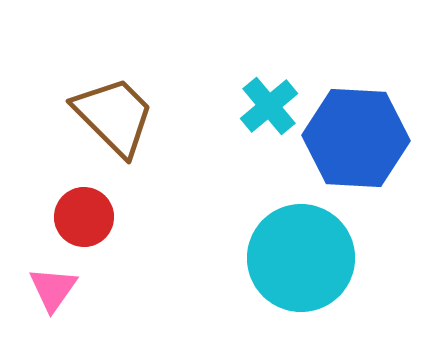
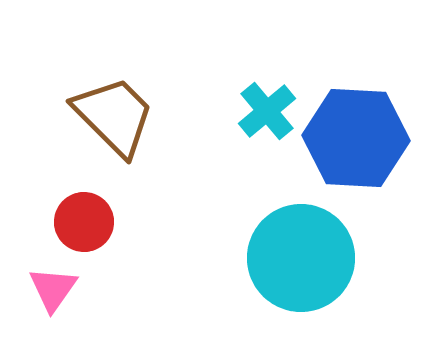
cyan cross: moved 2 px left, 5 px down
red circle: moved 5 px down
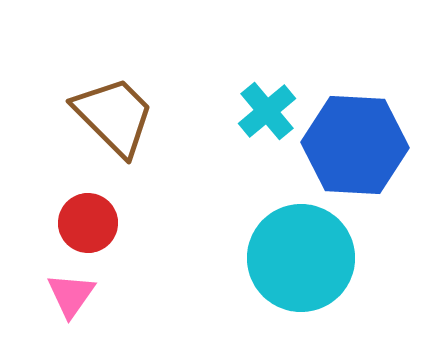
blue hexagon: moved 1 px left, 7 px down
red circle: moved 4 px right, 1 px down
pink triangle: moved 18 px right, 6 px down
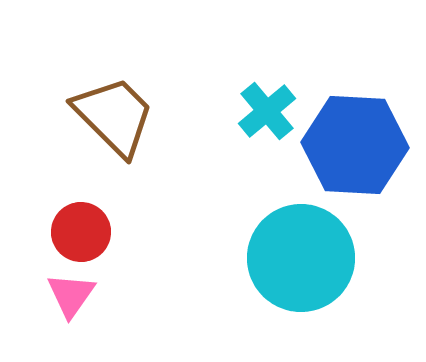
red circle: moved 7 px left, 9 px down
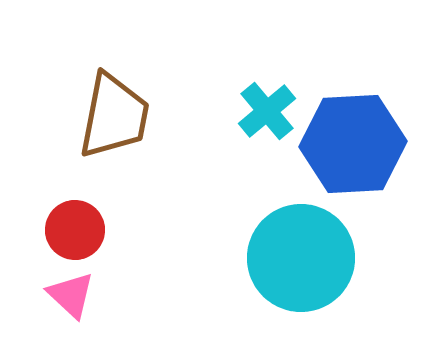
brown trapezoid: rotated 56 degrees clockwise
blue hexagon: moved 2 px left, 1 px up; rotated 6 degrees counterclockwise
red circle: moved 6 px left, 2 px up
pink triangle: rotated 22 degrees counterclockwise
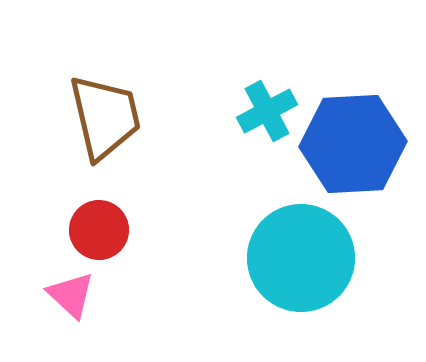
cyan cross: rotated 12 degrees clockwise
brown trapezoid: moved 9 px left, 1 px down; rotated 24 degrees counterclockwise
red circle: moved 24 px right
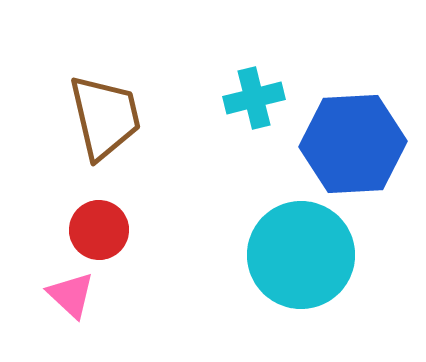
cyan cross: moved 13 px left, 13 px up; rotated 14 degrees clockwise
cyan circle: moved 3 px up
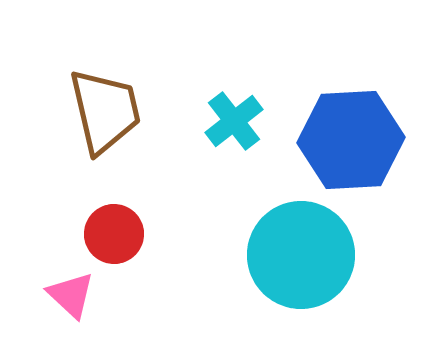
cyan cross: moved 20 px left, 23 px down; rotated 24 degrees counterclockwise
brown trapezoid: moved 6 px up
blue hexagon: moved 2 px left, 4 px up
red circle: moved 15 px right, 4 px down
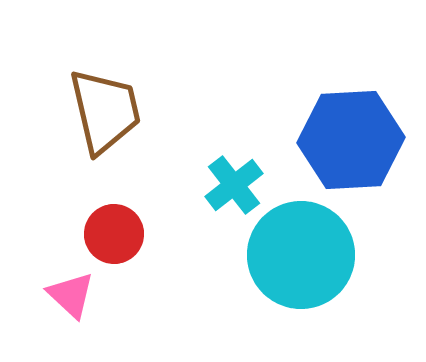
cyan cross: moved 64 px down
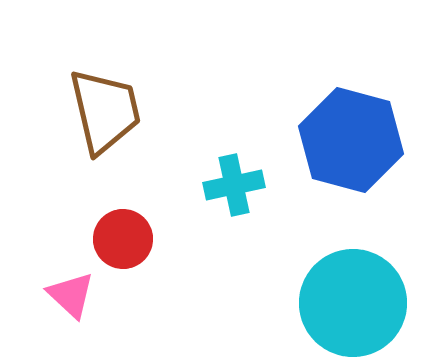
blue hexagon: rotated 18 degrees clockwise
cyan cross: rotated 26 degrees clockwise
red circle: moved 9 px right, 5 px down
cyan circle: moved 52 px right, 48 px down
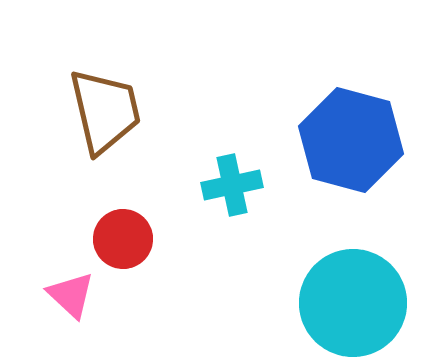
cyan cross: moved 2 px left
